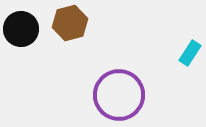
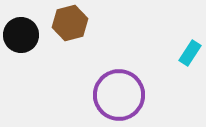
black circle: moved 6 px down
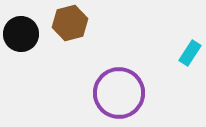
black circle: moved 1 px up
purple circle: moved 2 px up
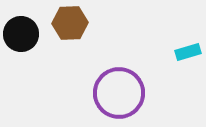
brown hexagon: rotated 12 degrees clockwise
cyan rectangle: moved 2 px left, 1 px up; rotated 40 degrees clockwise
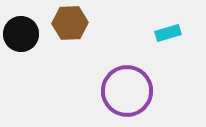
cyan rectangle: moved 20 px left, 19 px up
purple circle: moved 8 px right, 2 px up
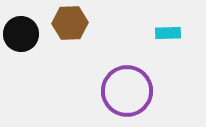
cyan rectangle: rotated 15 degrees clockwise
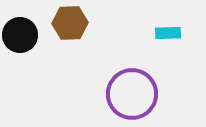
black circle: moved 1 px left, 1 px down
purple circle: moved 5 px right, 3 px down
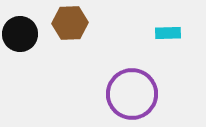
black circle: moved 1 px up
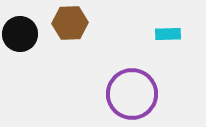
cyan rectangle: moved 1 px down
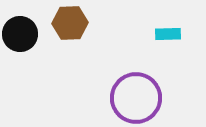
purple circle: moved 4 px right, 4 px down
